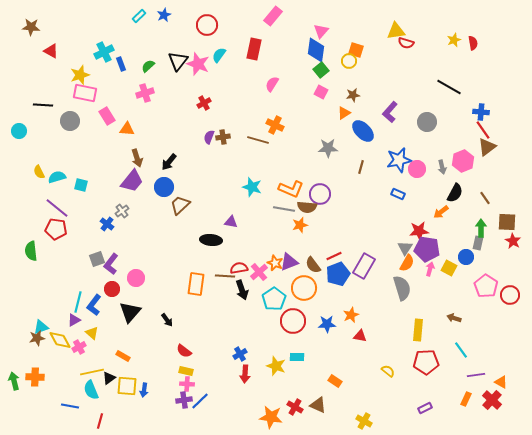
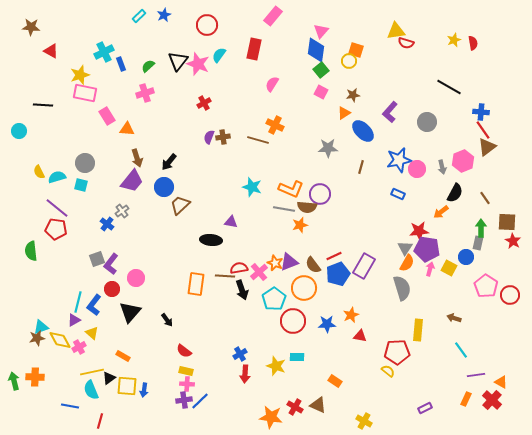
gray circle at (70, 121): moved 15 px right, 42 px down
red pentagon at (426, 362): moved 29 px left, 10 px up
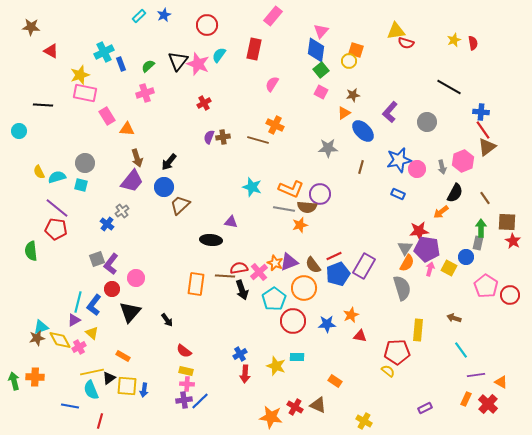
red cross at (492, 400): moved 4 px left, 4 px down
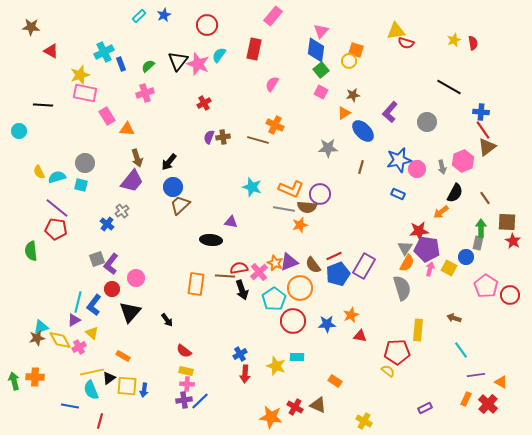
blue circle at (164, 187): moved 9 px right
orange circle at (304, 288): moved 4 px left
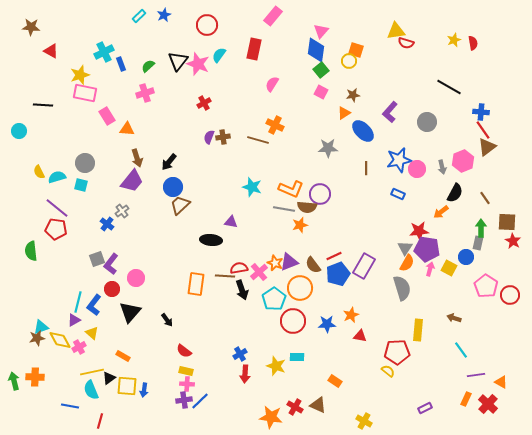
brown line at (361, 167): moved 5 px right, 1 px down; rotated 16 degrees counterclockwise
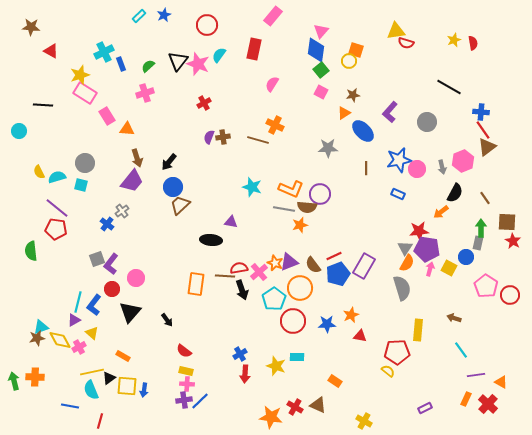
pink rectangle at (85, 93): rotated 20 degrees clockwise
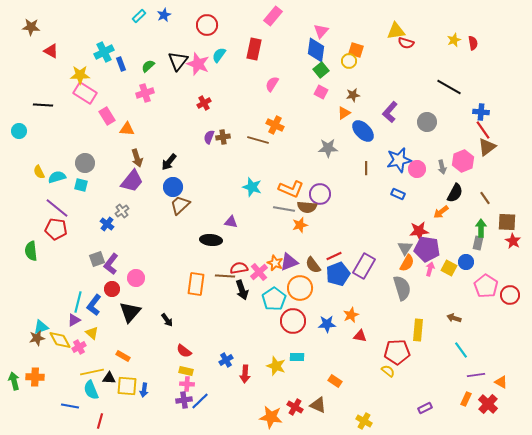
yellow star at (80, 75): rotated 18 degrees clockwise
blue circle at (466, 257): moved 5 px down
blue cross at (240, 354): moved 14 px left, 6 px down
black triangle at (109, 378): rotated 40 degrees clockwise
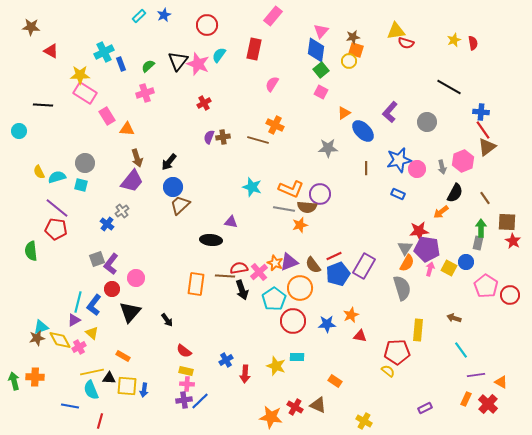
brown star at (353, 95): moved 58 px up
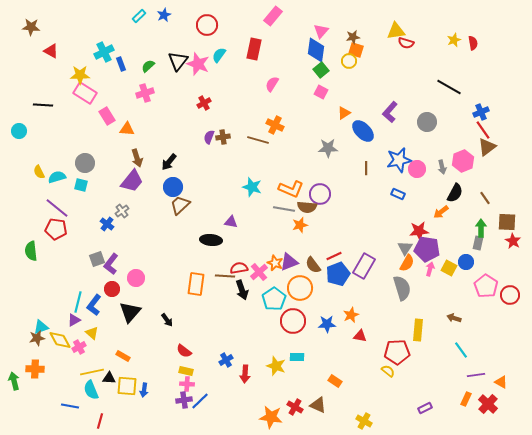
blue cross at (481, 112): rotated 28 degrees counterclockwise
orange cross at (35, 377): moved 8 px up
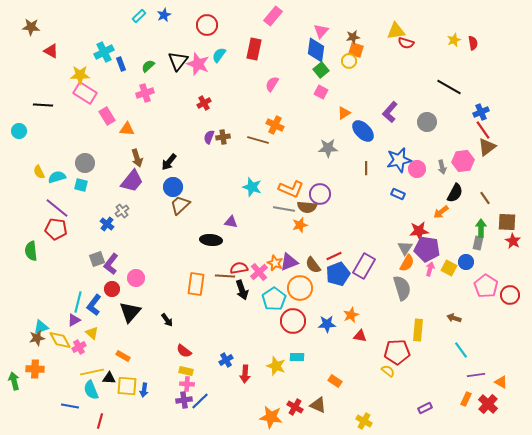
pink hexagon at (463, 161): rotated 15 degrees clockwise
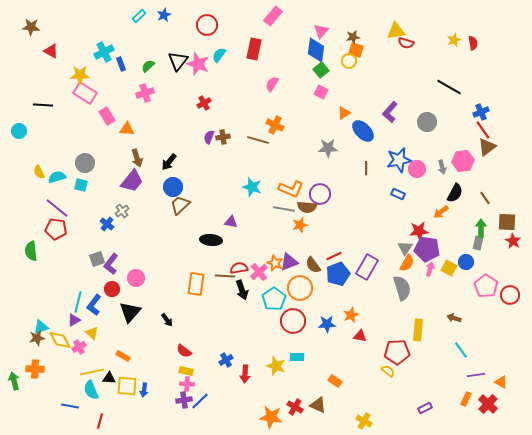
purple rectangle at (364, 266): moved 3 px right, 1 px down
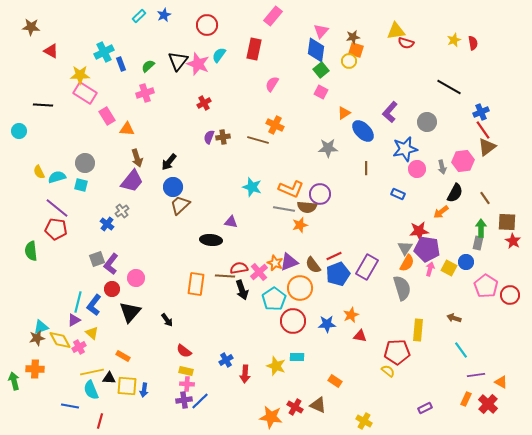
blue star at (399, 160): moved 6 px right, 11 px up
